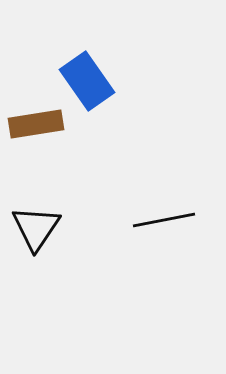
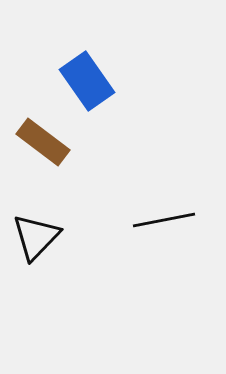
brown rectangle: moved 7 px right, 18 px down; rotated 46 degrees clockwise
black triangle: moved 9 px down; rotated 10 degrees clockwise
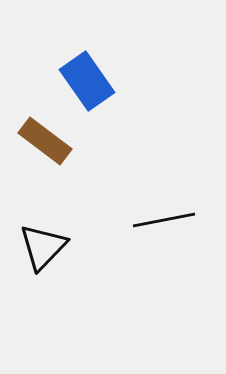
brown rectangle: moved 2 px right, 1 px up
black triangle: moved 7 px right, 10 px down
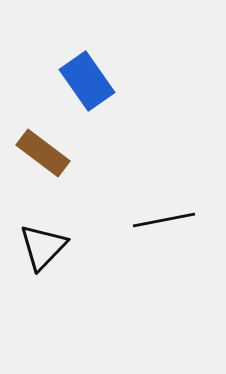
brown rectangle: moved 2 px left, 12 px down
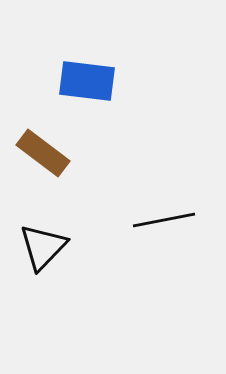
blue rectangle: rotated 48 degrees counterclockwise
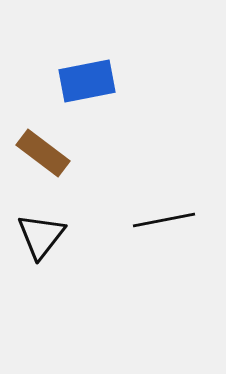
blue rectangle: rotated 18 degrees counterclockwise
black triangle: moved 2 px left, 11 px up; rotated 6 degrees counterclockwise
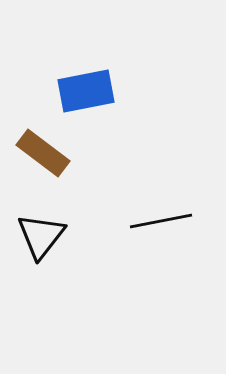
blue rectangle: moved 1 px left, 10 px down
black line: moved 3 px left, 1 px down
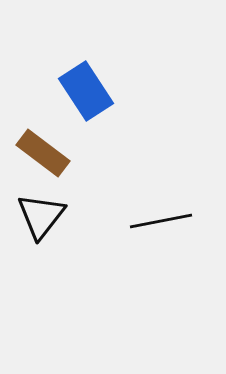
blue rectangle: rotated 68 degrees clockwise
black triangle: moved 20 px up
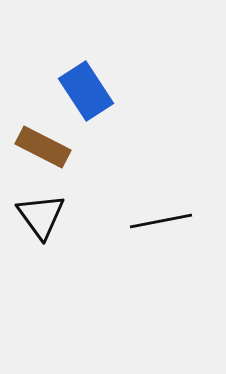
brown rectangle: moved 6 px up; rotated 10 degrees counterclockwise
black triangle: rotated 14 degrees counterclockwise
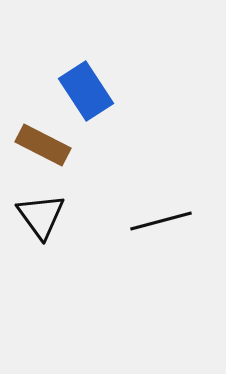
brown rectangle: moved 2 px up
black line: rotated 4 degrees counterclockwise
